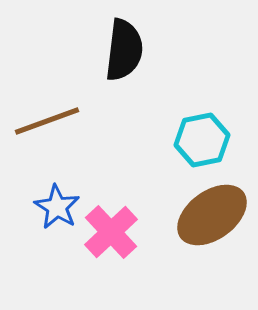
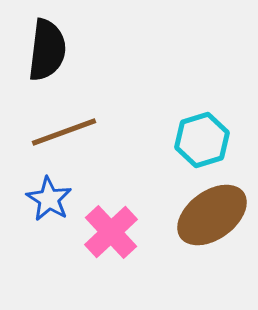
black semicircle: moved 77 px left
brown line: moved 17 px right, 11 px down
cyan hexagon: rotated 6 degrees counterclockwise
blue star: moved 8 px left, 8 px up
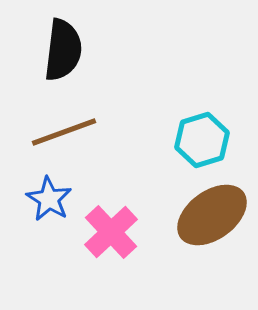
black semicircle: moved 16 px right
